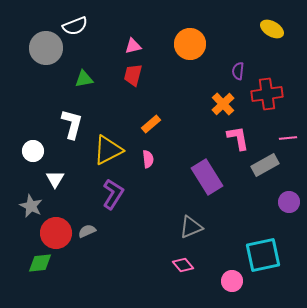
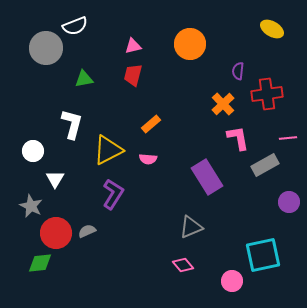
pink semicircle: rotated 102 degrees clockwise
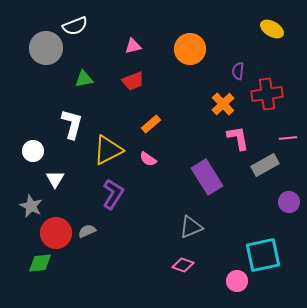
orange circle: moved 5 px down
red trapezoid: moved 6 px down; rotated 125 degrees counterclockwise
pink semicircle: rotated 30 degrees clockwise
pink diamond: rotated 30 degrees counterclockwise
pink circle: moved 5 px right
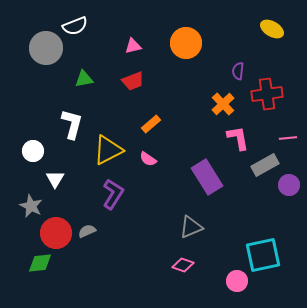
orange circle: moved 4 px left, 6 px up
purple circle: moved 17 px up
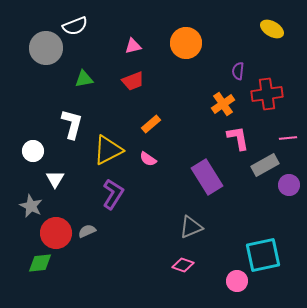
orange cross: rotated 10 degrees clockwise
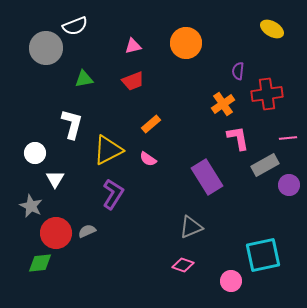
white circle: moved 2 px right, 2 px down
pink circle: moved 6 px left
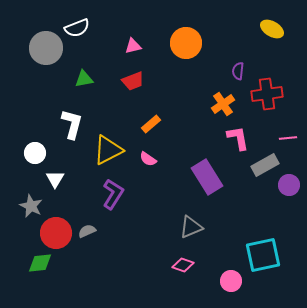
white semicircle: moved 2 px right, 2 px down
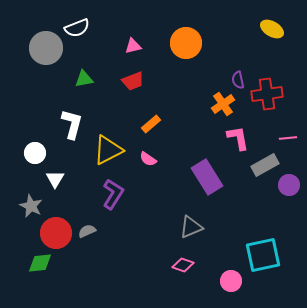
purple semicircle: moved 9 px down; rotated 18 degrees counterclockwise
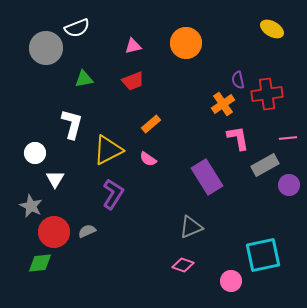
red circle: moved 2 px left, 1 px up
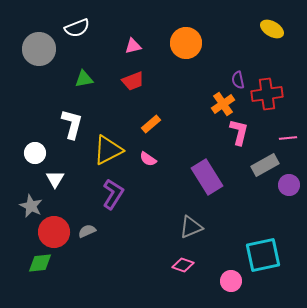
gray circle: moved 7 px left, 1 px down
pink L-shape: moved 1 px right, 6 px up; rotated 24 degrees clockwise
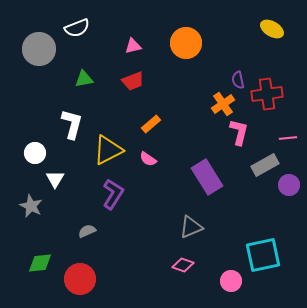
red circle: moved 26 px right, 47 px down
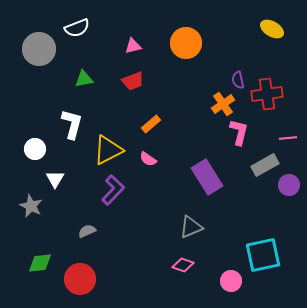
white circle: moved 4 px up
purple L-shape: moved 4 px up; rotated 12 degrees clockwise
